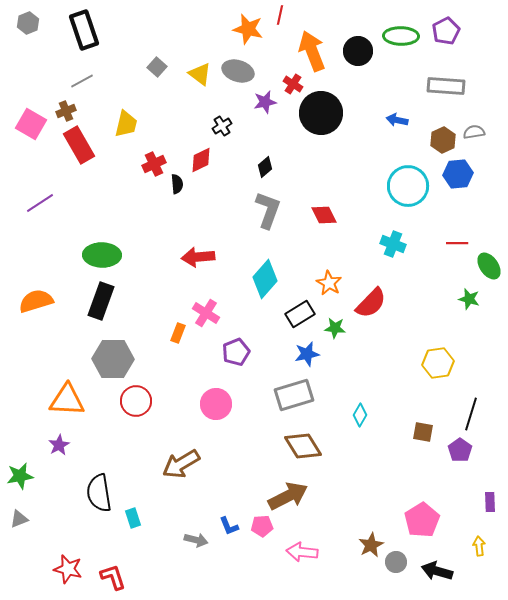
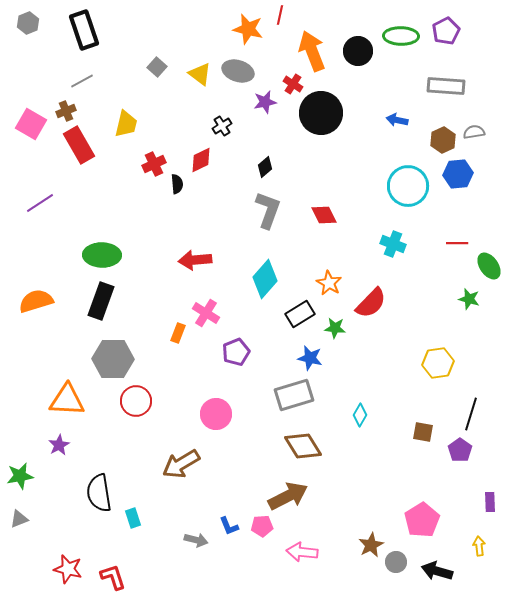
red arrow at (198, 257): moved 3 px left, 3 px down
blue star at (307, 354): moved 3 px right, 4 px down; rotated 25 degrees clockwise
pink circle at (216, 404): moved 10 px down
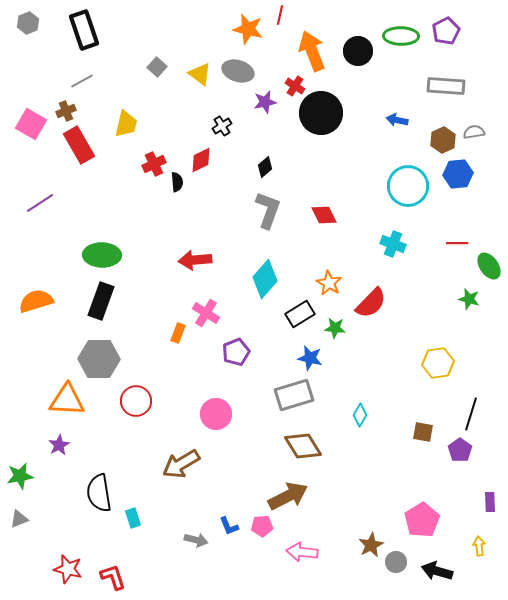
red cross at (293, 84): moved 2 px right, 2 px down
black semicircle at (177, 184): moved 2 px up
gray hexagon at (113, 359): moved 14 px left
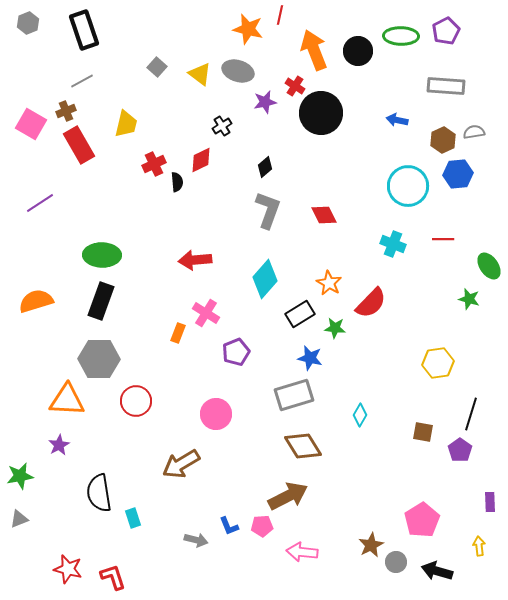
orange arrow at (312, 51): moved 2 px right, 1 px up
red line at (457, 243): moved 14 px left, 4 px up
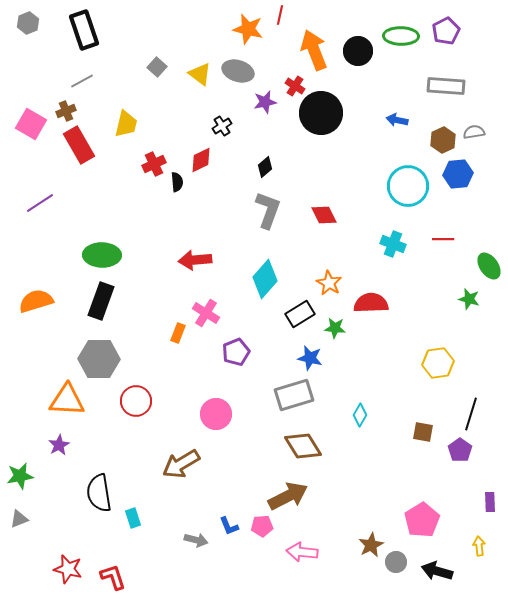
red semicircle at (371, 303): rotated 136 degrees counterclockwise
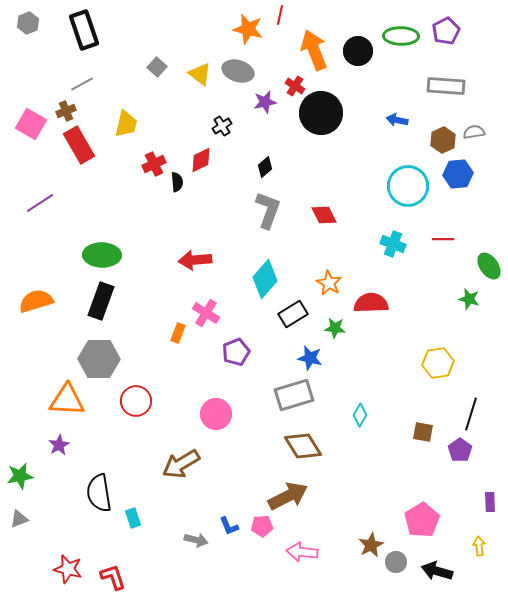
gray line at (82, 81): moved 3 px down
black rectangle at (300, 314): moved 7 px left
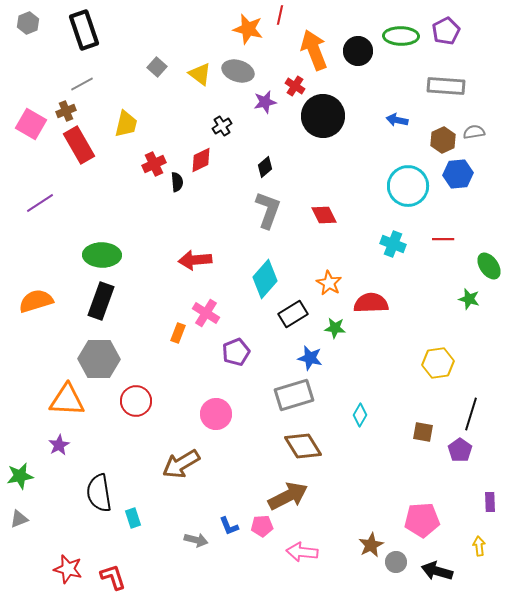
black circle at (321, 113): moved 2 px right, 3 px down
pink pentagon at (422, 520): rotated 28 degrees clockwise
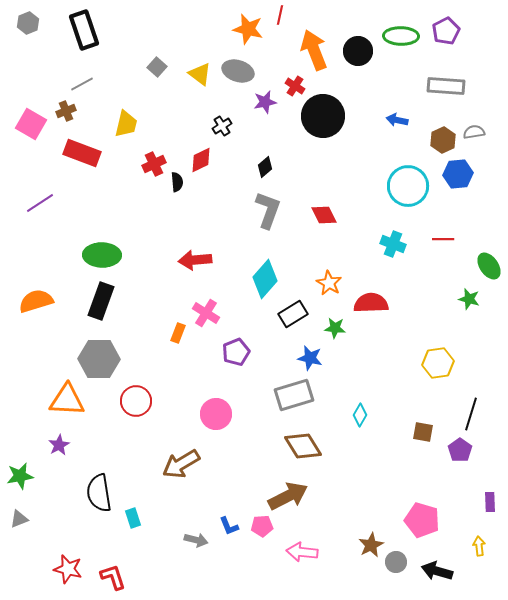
red rectangle at (79, 145): moved 3 px right, 8 px down; rotated 39 degrees counterclockwise
pink pentagon at (422, 520): rotated 20 degrees clockwise
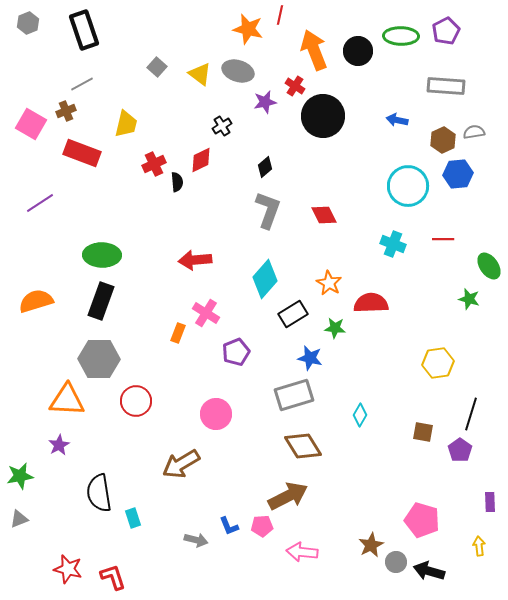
black arrow at (437, 571): moved 8 px left
